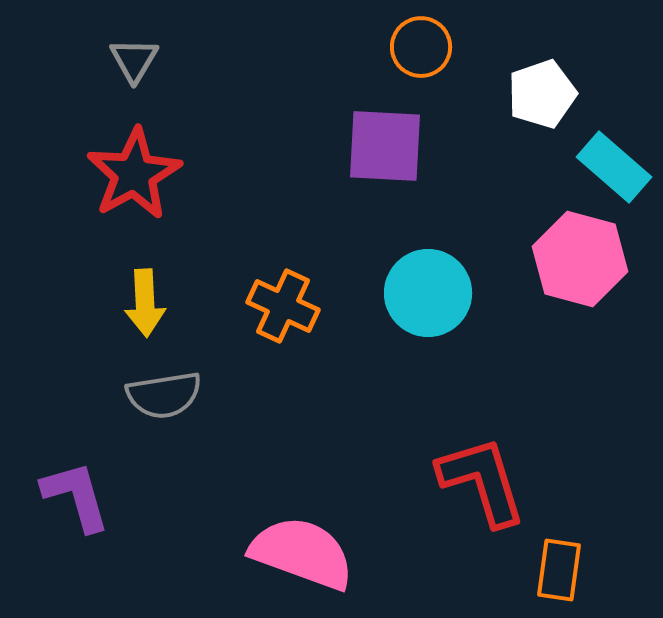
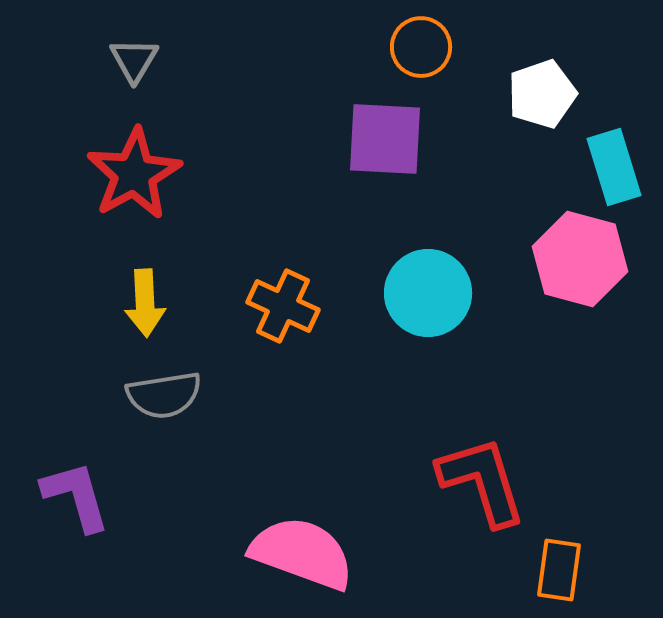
purple square: moved 7 px up
cyan rectangle: rotated 32 degrees clockwise
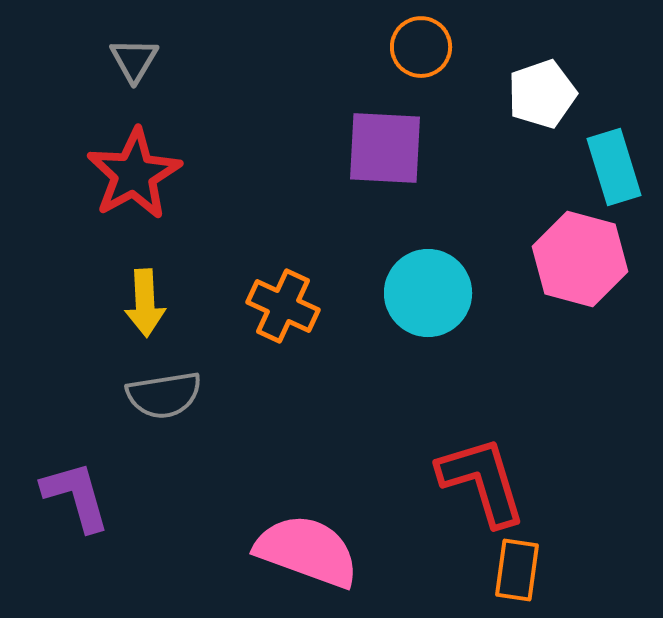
purple square: moved 9 px down
pink semicircle: moved 5 px right, 2 px up
orange rectangle: moved 42 px left
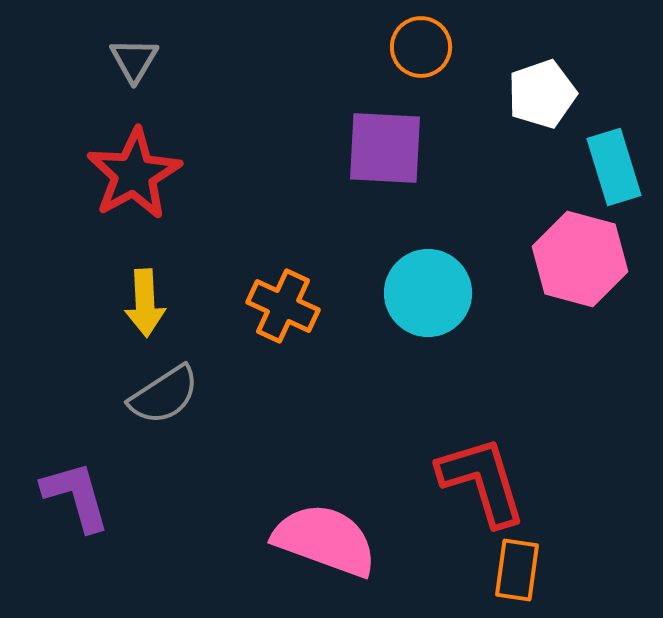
gray semicircle: rotated 24 degrees counterclockwise
pink semicircle: moved 18 px right, 11 px up
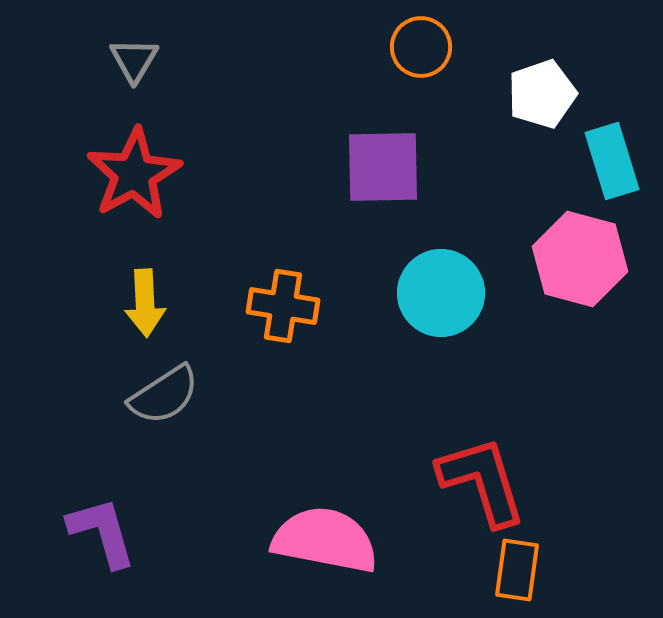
purple square: moved 2 px left, 19 px down; rotated 4 degrees counterclockwise
cyan rectangle: moved 2 px left, 6 px up
cyan circle: moved 13 px right
orange cross: rotated 16 degrees counterclockwise
purple L-shape: moved 26 px right, 36 px down
pink semicircle: rotated 9 degrees counterclockwise
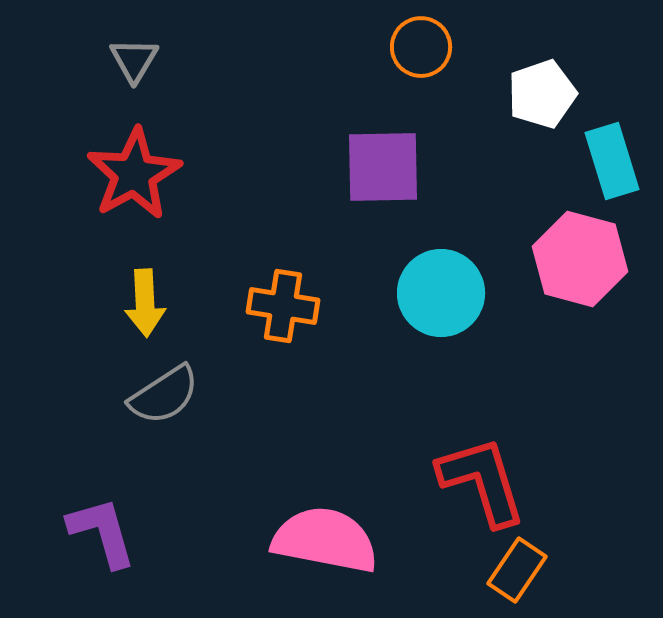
orange rectangle: rotated 26 degrees clockwise
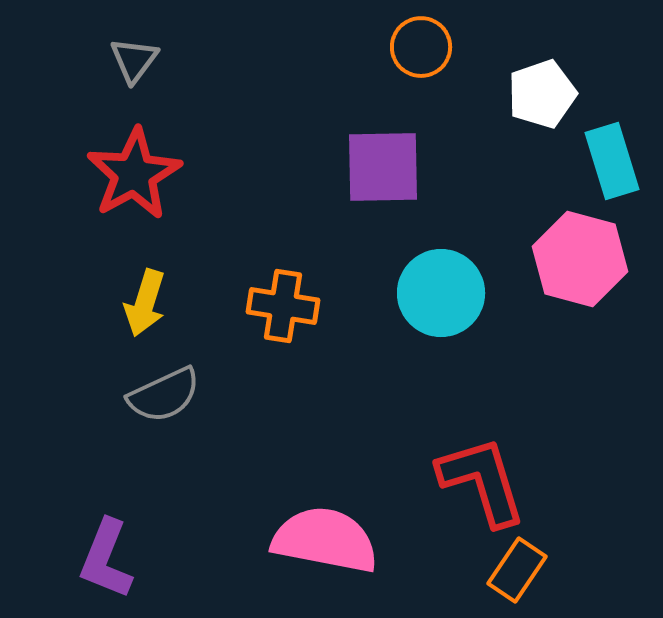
gray triangle: rotated 6 degrees clockwise
yellow arrow: rotated 20 degrees clockwise
gray semicircle: rotated 8 degrees clockwise
purple L-shape: moved 4 px right, 27 px down; rotated 142 degrees counterclockwise
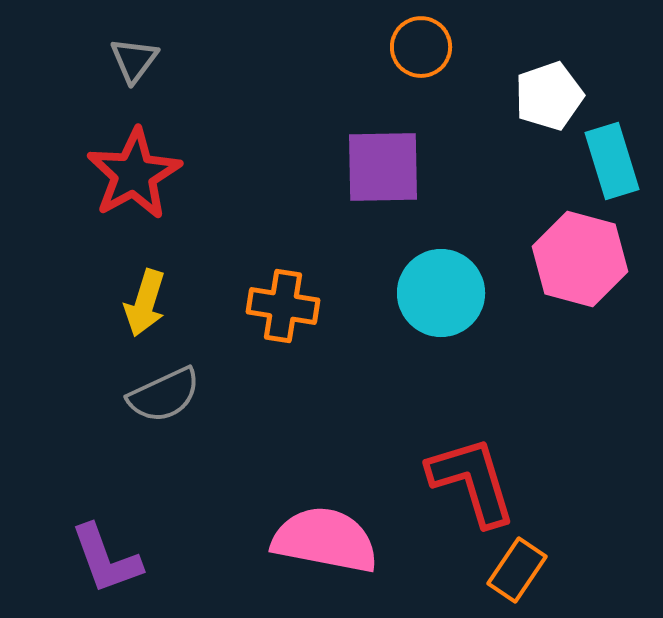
white pentagon: moved 7 px right, 2 px down
red L-shape: moved 10 px left
purple L-shape: rotated 42 degrees counterclockwise
